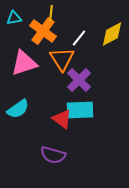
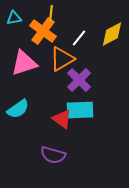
orange triangle: rotated 32 degrees clockwise
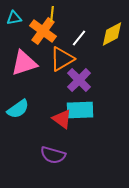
yellow line: moved 1 px right, 1 px down
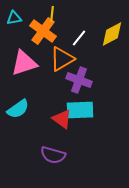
purple cross: rotated 25 degrees counterclockwise
